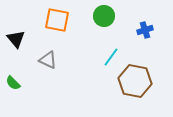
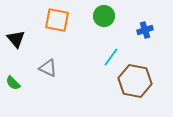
gray triangle: moved 8 px down
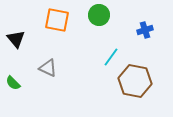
green circle: moved 5 px left, 1 px up
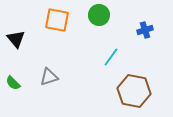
gray triangle: moved 1 px right, 9 px down; rotated 42 degrees counterclockwise
brown hexagon: moved 1 px left, 10 px down
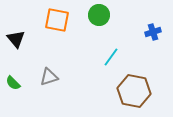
blue cross: moved 8 px right, 2 px down
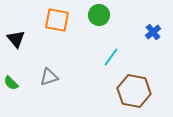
blue cross: rotated 21 degrees counterclockwise
green semicircle: moved 2 px left
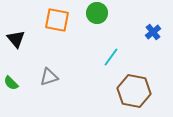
green circle: moved 2 px left, 2 px up
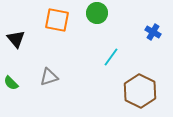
blue cross: rotated 21 degrees counterclockwise
brown hexagon: moved 6 px right; rotated 16 degrees clockwise
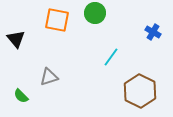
green circle: moved 2 px left
green semicircle: moved 10 px right, 13 px down
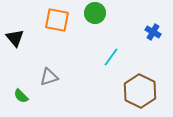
black triangle: moved 1 px left, 1 px up
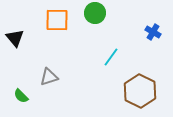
orange square: rotated 10 degrees counterclockwise
